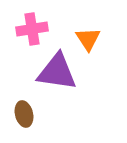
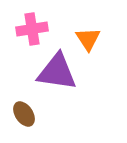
brown ellipse: rotated 20 degrees counterclockwise
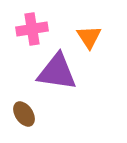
orange triangle: moved 1 px right, 2 px up
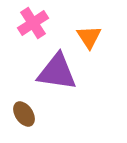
pink cross: moved 1 px right, 6 px up; rotated 24 degrees counterclockwise
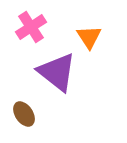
pink cross: moved 2 px left, 4 px down
purple triangle: rotated 30 degrees clockwise
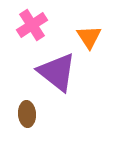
pink cross: moved 1 px right, 2 px up
brown ellipse: moved 3 px right; rotated 30 degrees clockwise
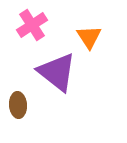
brown ellipse: moved 9 px left, 9 px up
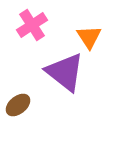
purple triangle: moved 8 px right
brown ellipse: rotated 55 degrees clockwise
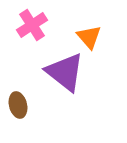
orange triangle: rotated 8 degrees counterclockwise
brown ellipse: rotated 65 degrees counterclockwise
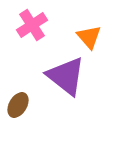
purple triangle: moved 1 px right, 4 px down
brown ellipse: rotated 45 degrees clockwise
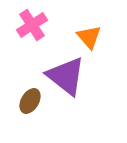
brown ellipse: moved 12 px right, 4 px up
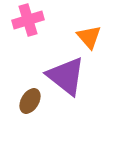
pink cross: moved 4 px left, 5 px up; rotated 16 degrees clockwise
